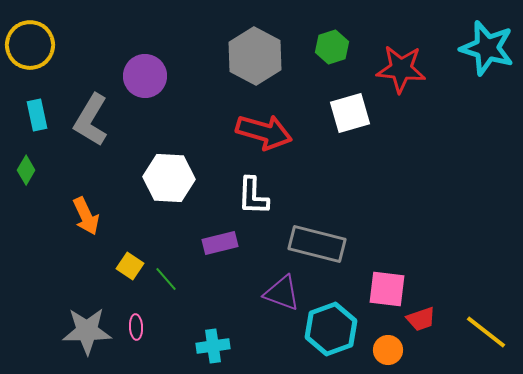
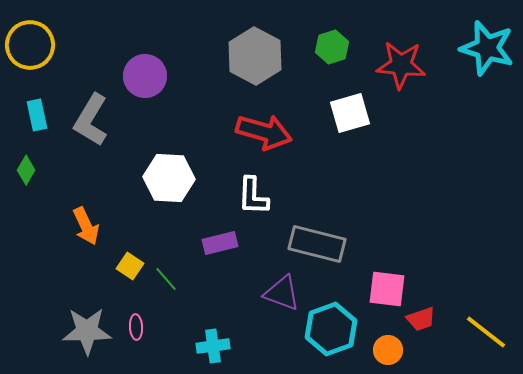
red star: moved 4 px up
orange arrow: moved 10 px down
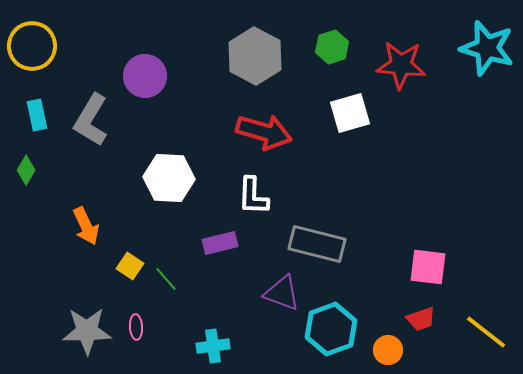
yellow circle: moved 2 px right, 1 px down
pink square: moved 41 px right, 22 px up
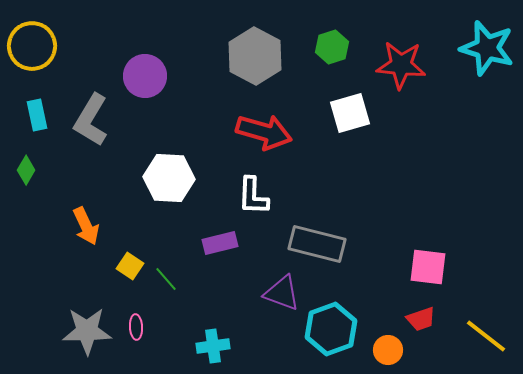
yellow line: moved 4 px down
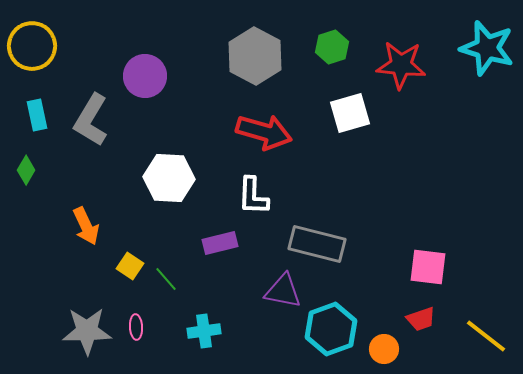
purple triangle: moved 1 px right, 2 px up; rotated 9 degrees counterclockwise
cyan cross: moved 9 px left, 15 px up
orange circle: moved 4 px left, 1 px up
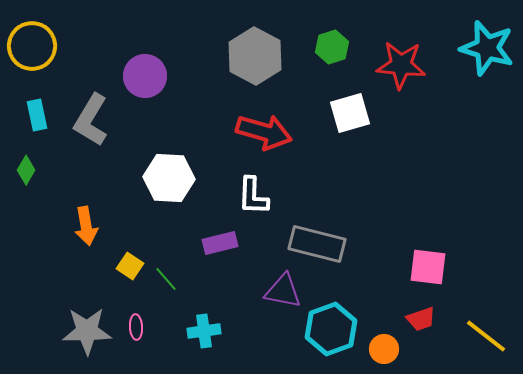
orange arrow: rotated 15 degrees clockwise
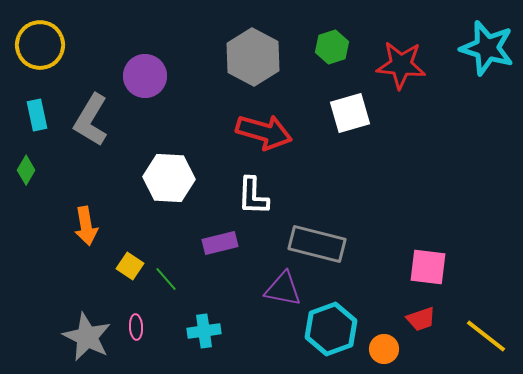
yellow circle: moved 8 px right, 1 px up
gray hexagon: moved 2 px left, 1 px down
purple triangle: moved 2 px up
gray star: moved 6 px down; rotated 27 degrees clockwise
